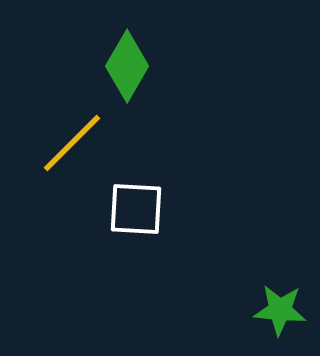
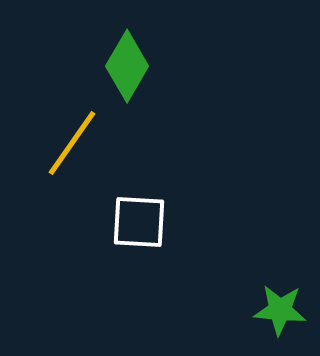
yellow line: rotated 10 degrees counterclockwise
white square: moved 3 px right, 13 px down
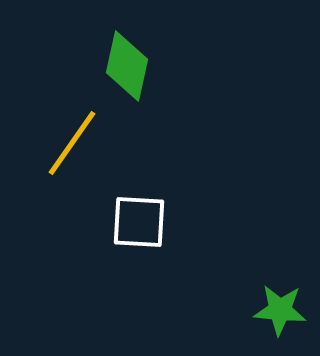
green diamond: rotated 18 degrees counterclockwise
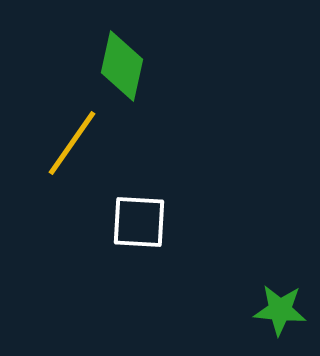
green diamond: moved 5 px left
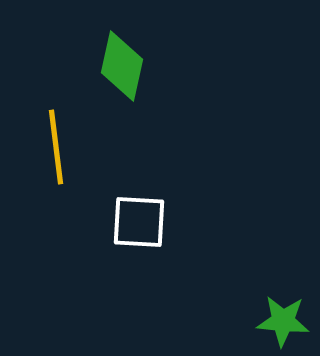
yellow line: moved 16 px left, 4 px down; rotated 42 degrees counterclockwise
green star: moved 3 px right, 11 px down
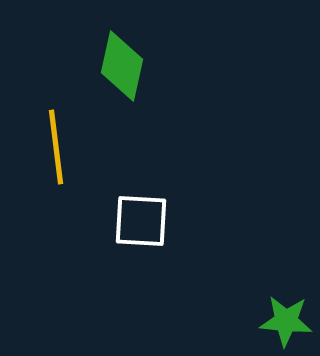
white square: moved 2 px right, 1 px up
green star: moved 3 px right
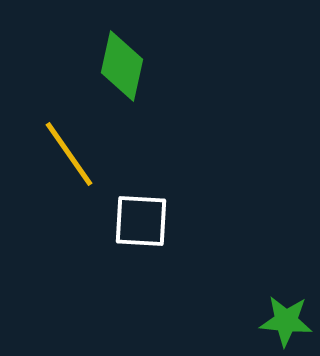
yellow line: moved 13 px right, 7 px down; rotated 28 degrees counterclockwise
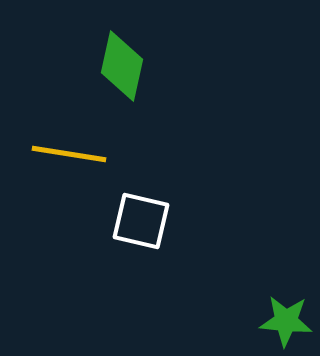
yellow line: rotated 46 degrees counterclockwise
white square: rotated 10 degrees clockwise
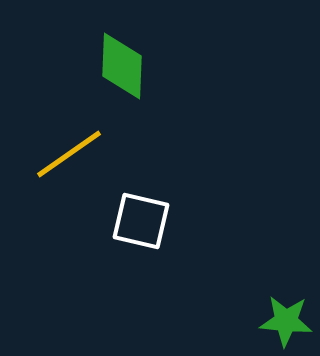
green diamond: rotated 10 degrees counterclockwise
yellow line: rotated 44 degrees counterclockwise
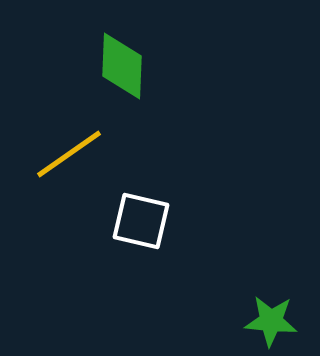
green star: moved 15 px left
